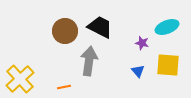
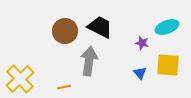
blue triangle: moved 2 px right, 2 px down
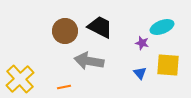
cyan ellipse: moved 5 px left
gray arrow: rotated 88 degrees counterclockwise
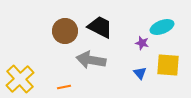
gray arrow: moved 2 px right, 1 px up
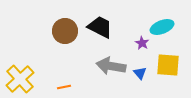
purple star: rotated 16 degrees clockwise
gray arrow: moved 20 px right, 6 px down
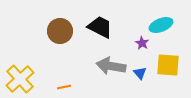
cyan ellipse: moved 1 px left, 2 px up
brown circle: moved 5 px left
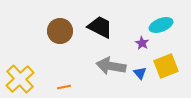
yellow square: moved 2 px left, 1 px down; rotated 25 degrees counterclockwise
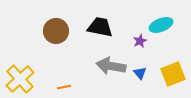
black trapezoid: rotated 16 degrees counterclockwise
brown circle: moved 4 px left
purple star: moved 2 px left, 2 px up; rotated 16 degrees clockwise
yellow square: moved 7 px right, 8 px down
